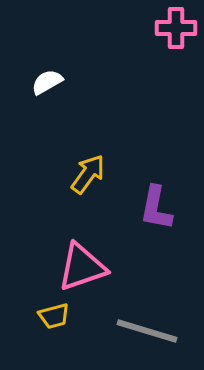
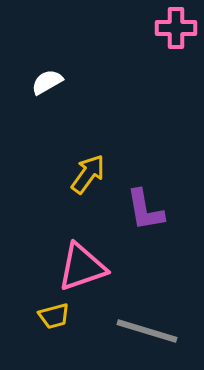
purple L-shape: moved 11 px left, 2 px down; rotated 21 degrees counterclockwise
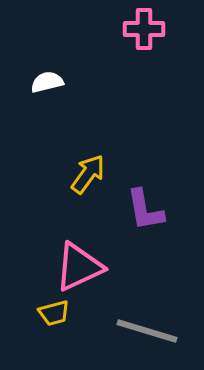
pink cross: moved 32 px left, 1 px down
white semicircle: rotated 16 degrees clockwise
pink triangle: moved 3 px left; rotated 6 degrees counterclockwise
yellow trapezoid: moved 3 px up
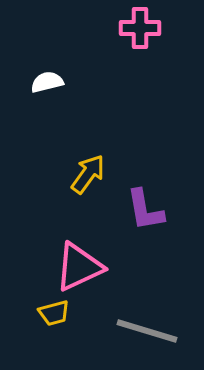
pink cross: moved 4 px left, 1 px up
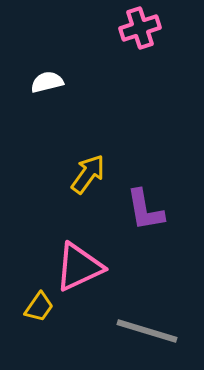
pink cross: rotated 18 degrees counterclockwise
yellow trapezoid: moved 15 px left, 6 px up; rotated 40 degrees counterclockwise
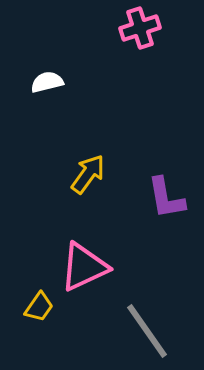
purple L-shape: moved 21 px right, 12 px up
pink triangle: moved 5 px right
gray line: rotated 38 degrees clockwise
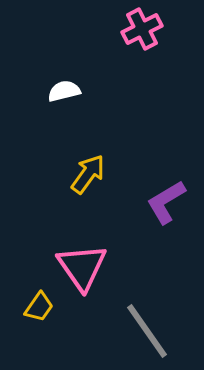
pink cross: moved 2 px right, 1 px down; rotated 9 degrees counterclockwise
white semicircle: moved 17 px right, 9 px down
purple L-shape: moved 4 px down; rotated 69 degrees clockwise
pink triangle: moved 2 px left; rotated 40 degrees counterclockwise
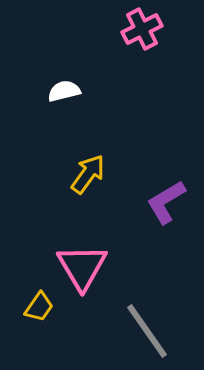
pink triangle: rotated 4 degrees clockwise
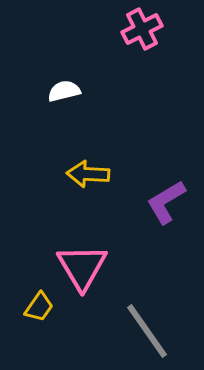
yellow arrow: rotated 123 degrees counterclockwise
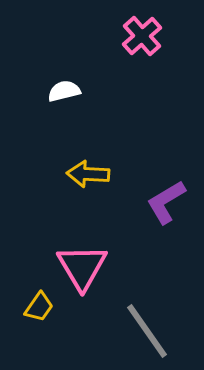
pink cross: moved 7 px down; rotated 15 degrees counterclockwise
